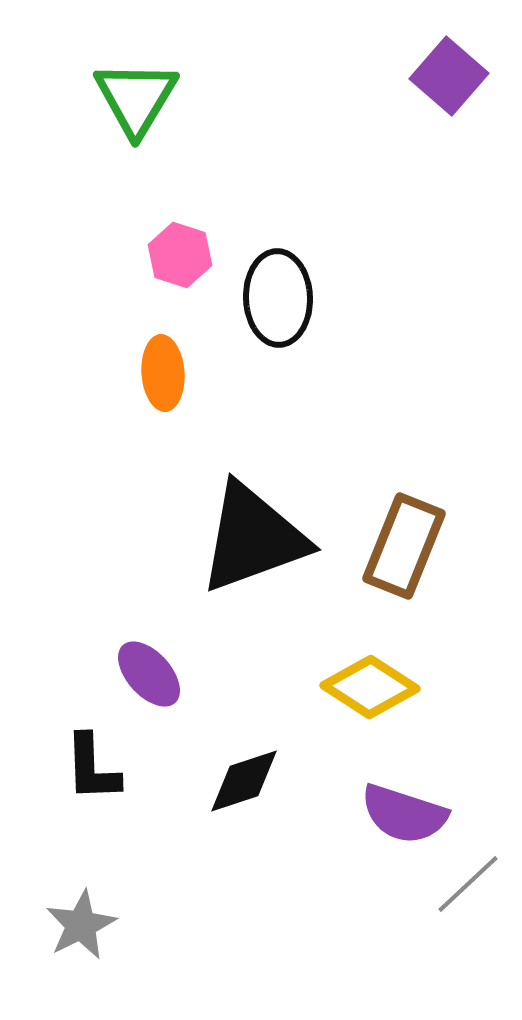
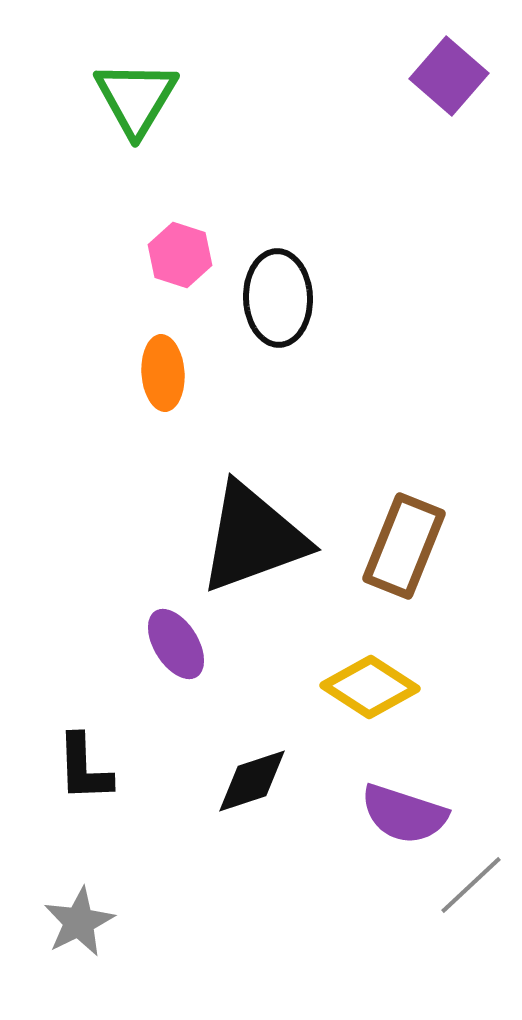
purple ellipse: moved 27 px right, 30 px up; rotated 10 degrees clockwise
black L-shape: moved 8 px left
black diamond: moved 8 px right
gray line: moved 3 px right, 1 px down
gray star: moved 2 px left, 3 px up
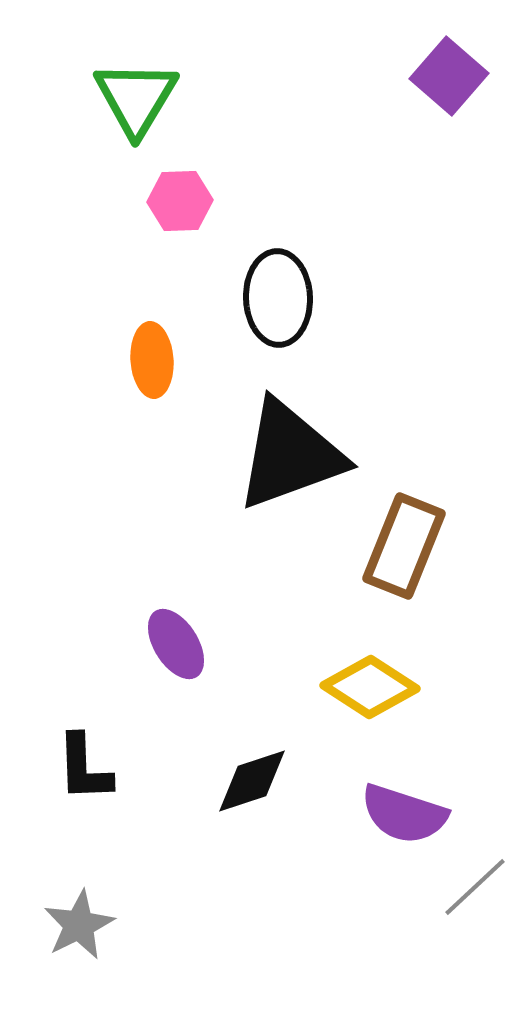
pink hexagon: moved 54 px up; rotated 20 degrees counterclockwise
orange ellipse: moved 11 px left, 13 px up
black triangle: moved 37 px right, 83 px up
gray line: moved 4 px right, 2 px down
gray star: moved 3 px down
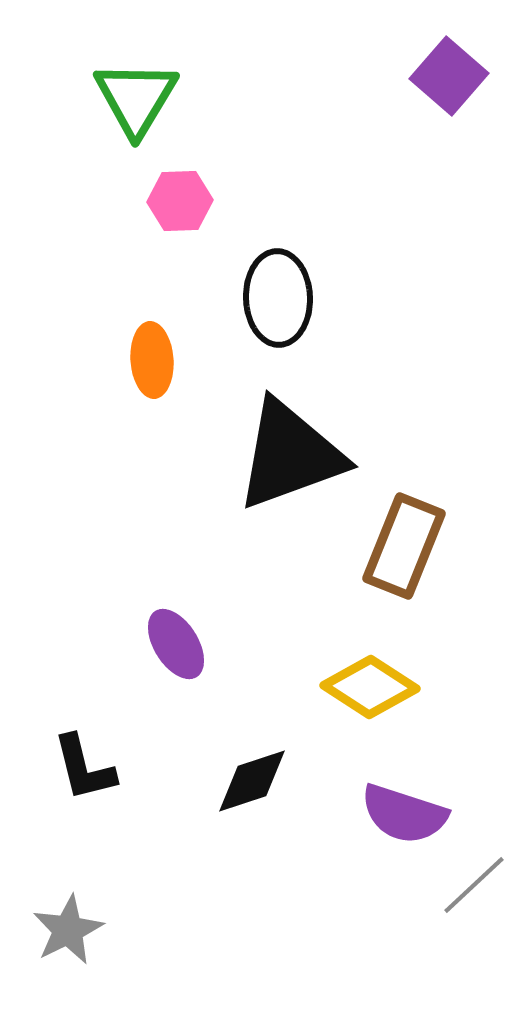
black L-shape: rotated 12 degrees counterclockwise
gray line: moved 1 px left, 2 px up
gray star: moved 11 px left, 5 px down
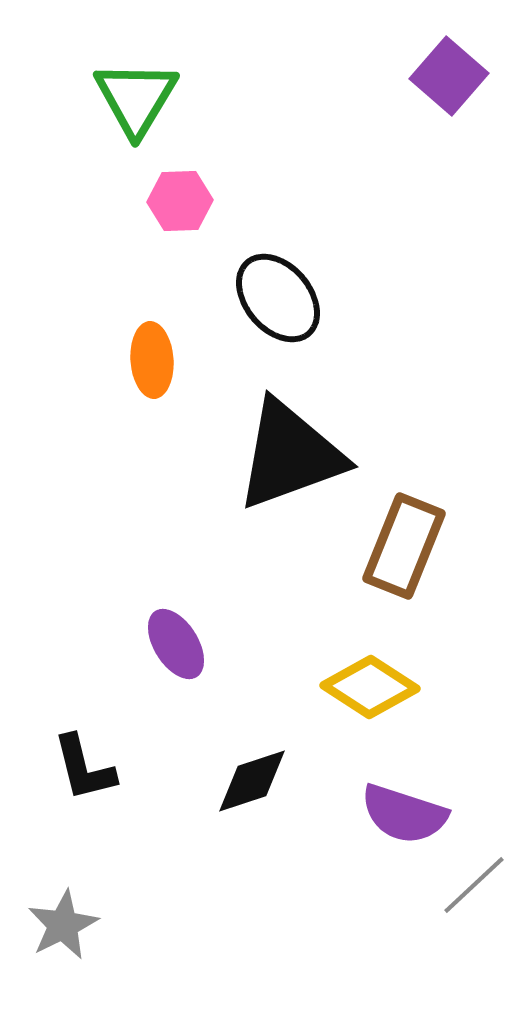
black ellipse: rotated 38 degrees counterclockwise
gray star: moved 5 px left, 5 px up
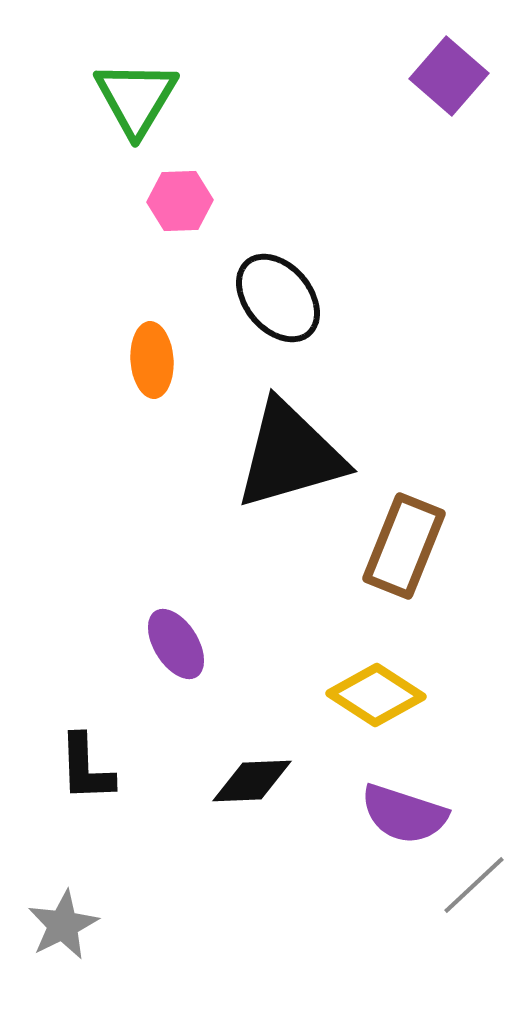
black triangle: rotated 4 degrees clockwise
yellow diamond: moved 6 px right, 8 px down
black L-shape: moved 2 px right; rotated 12 degrees clockwise
black diamond: rotated 16 degrees clockwise
